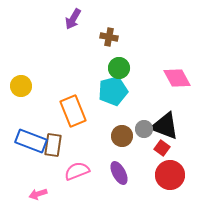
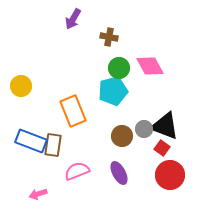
pink diamond: moved 27 px left, 12 px up
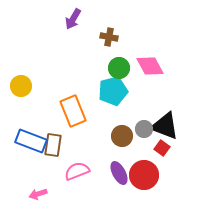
red circle: moved 26 px left
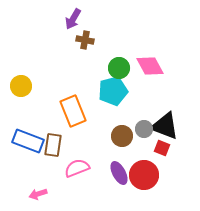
brown cross: moved 24 px left, 3 px down
blue rectangle: moved 3 px left
red square: rotated 14 degrees counterclockwise
pink semicircle: moved 3 px up
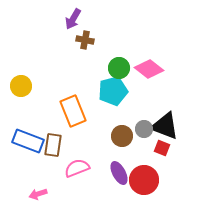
pink diamond: moved 1 px left, 3 px down; rotated 24 degrees counterclockwise
red circle: moved 5 px down
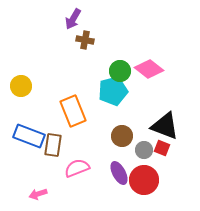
green circle: moved 1 px right, 3 px down
gray circle: moved 21 px down
blue rectangle: moved 1 px right, 5 px up
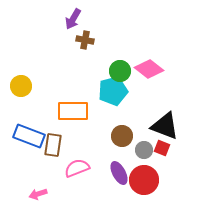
orange rectangle: rotated 68 degrees counterclockwise
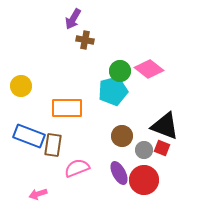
orange rectangle: moved 6 px left, 3 px up
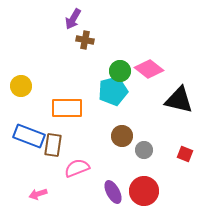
black triangle: moved 14 px right, 26 px up; rotated 8 degrees counterclockwise
red square: moved 23 px right, 6 px down
purple ellipse: moved 6 px left, 19 px down
red circle: moved 11 px down
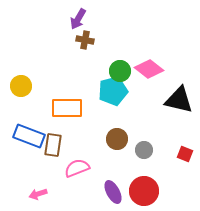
purple arrow: moved 5 px right
brown circle: moved 5 px left, 3 px down
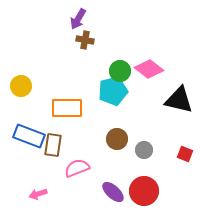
purple ellipse: rotated 20 degrees counterclockwise
